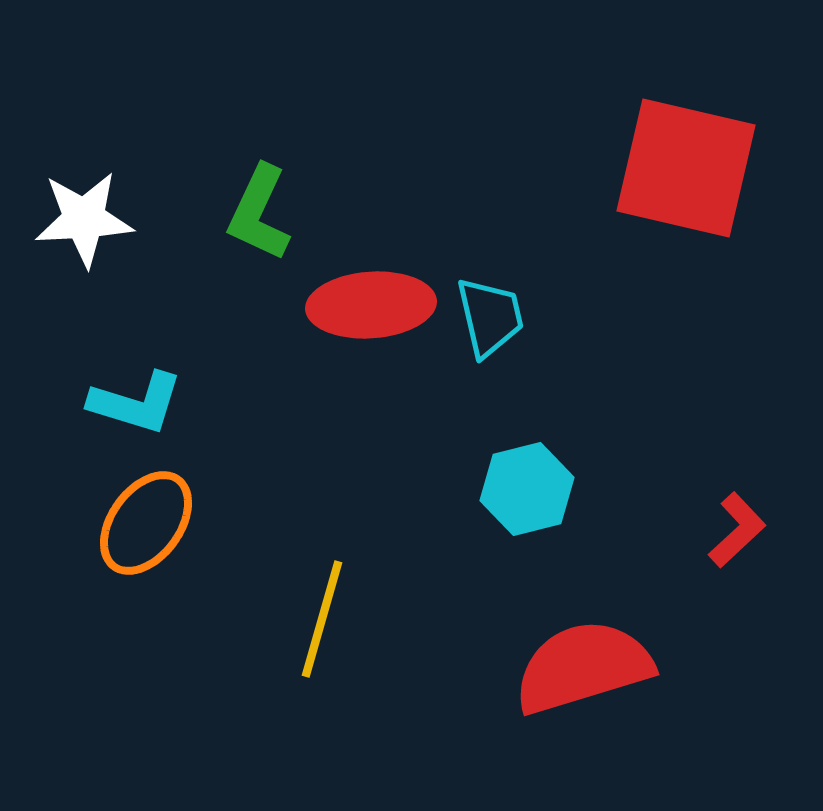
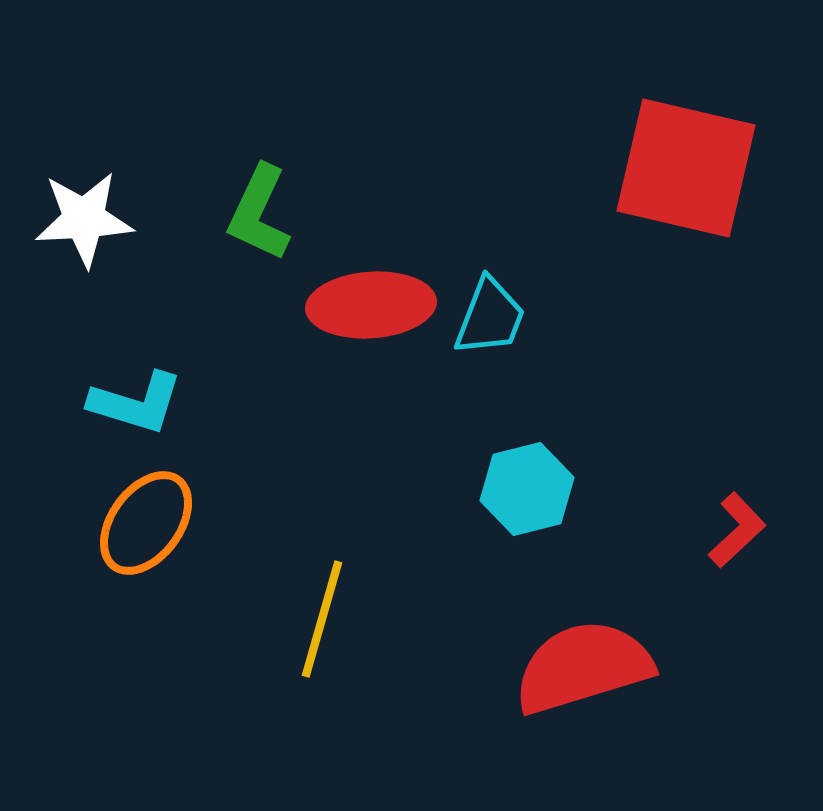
cyan trapezoid: rotated 34 degrees clockwise
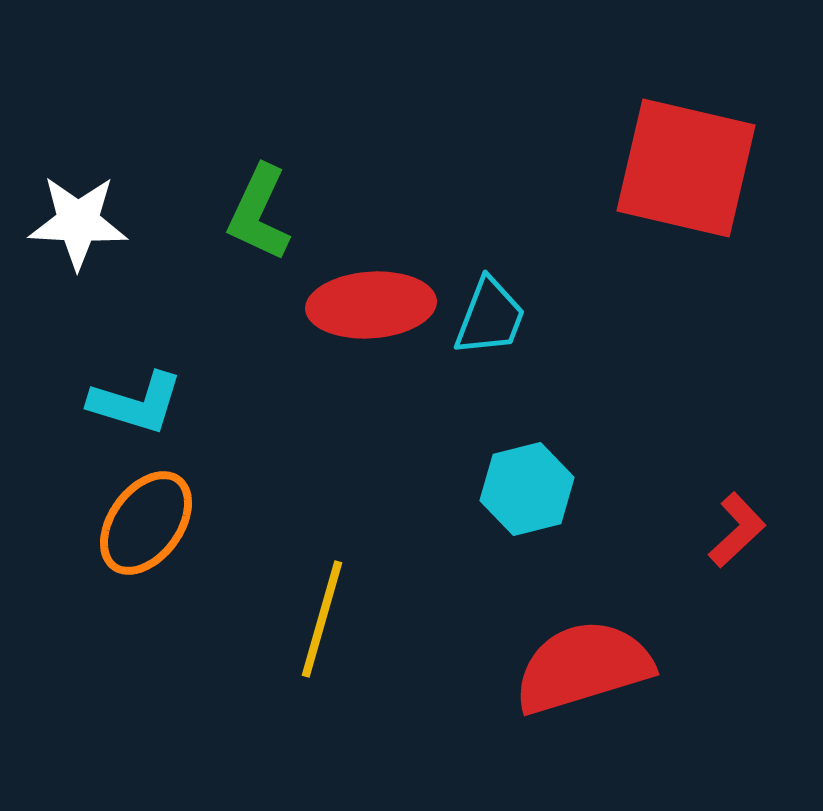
white star: moved 6 px left, 3 px down; rotated 6 degrees clockwise
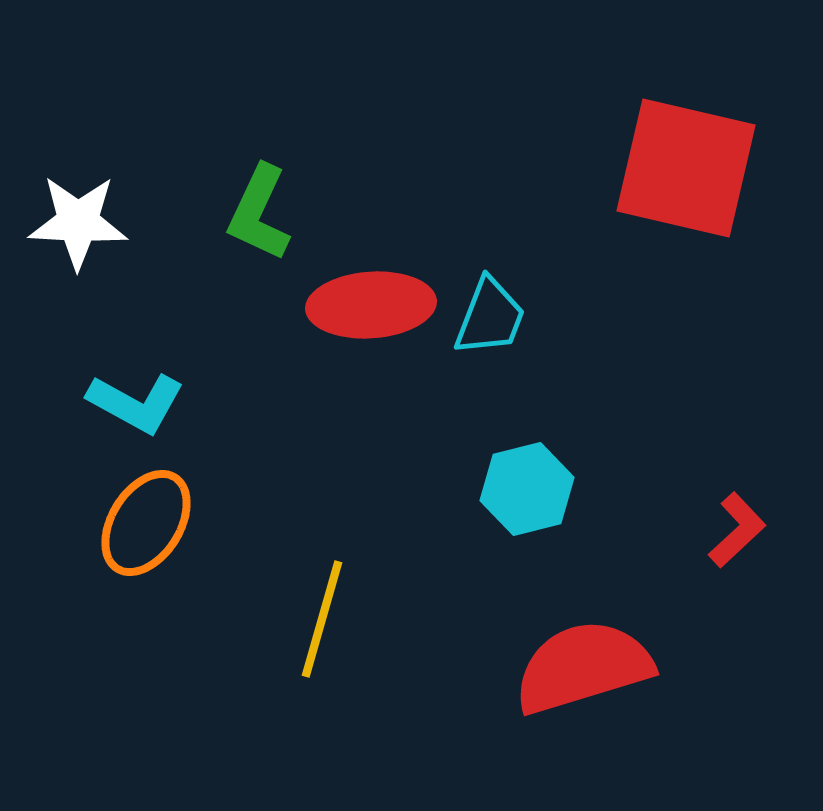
cyan L-shape: rotated 12 degrees clockwise
orange ellipse: rotated 4 degrees counterclockwise
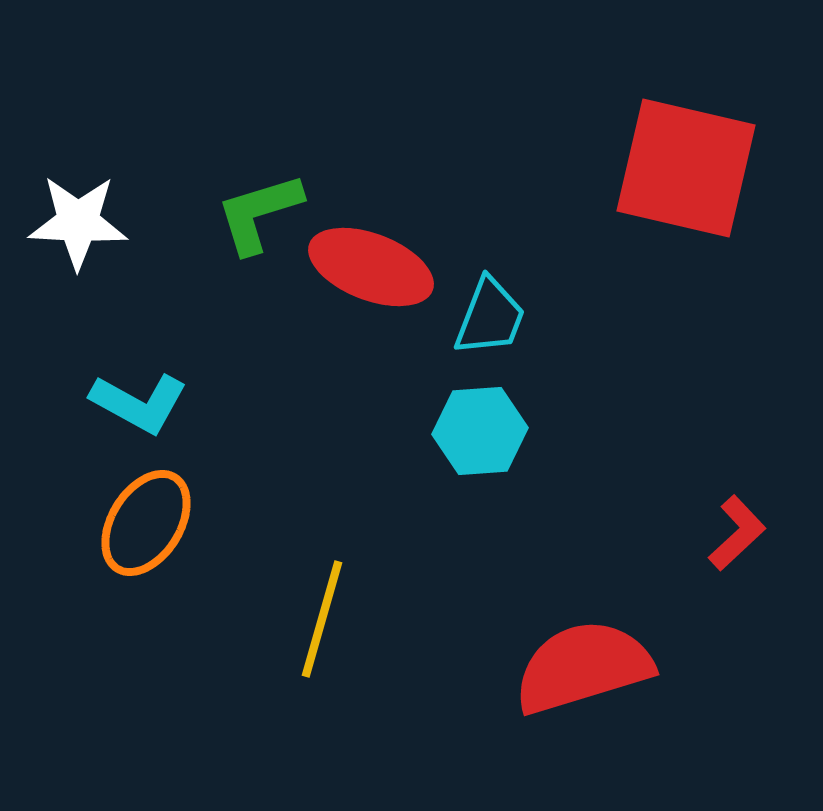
green L-shape: rotated 48 degrees clockwise
red ellipse: moved 38 px up; rotated 25 degrees clockwise
cyan L-shape: moved 3 px right
cyan hexagon: moved 47 px left, 58 px up; rotated 10 degrees clockwise
red L-shape: moved 3 px down
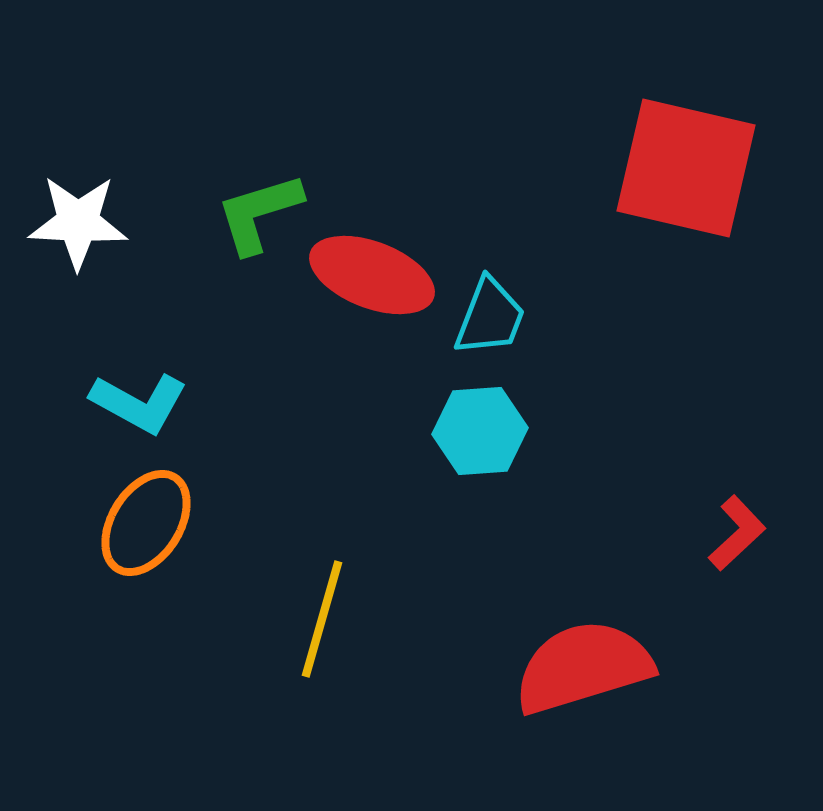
red ellipse: moved 1 px right, 8 px down
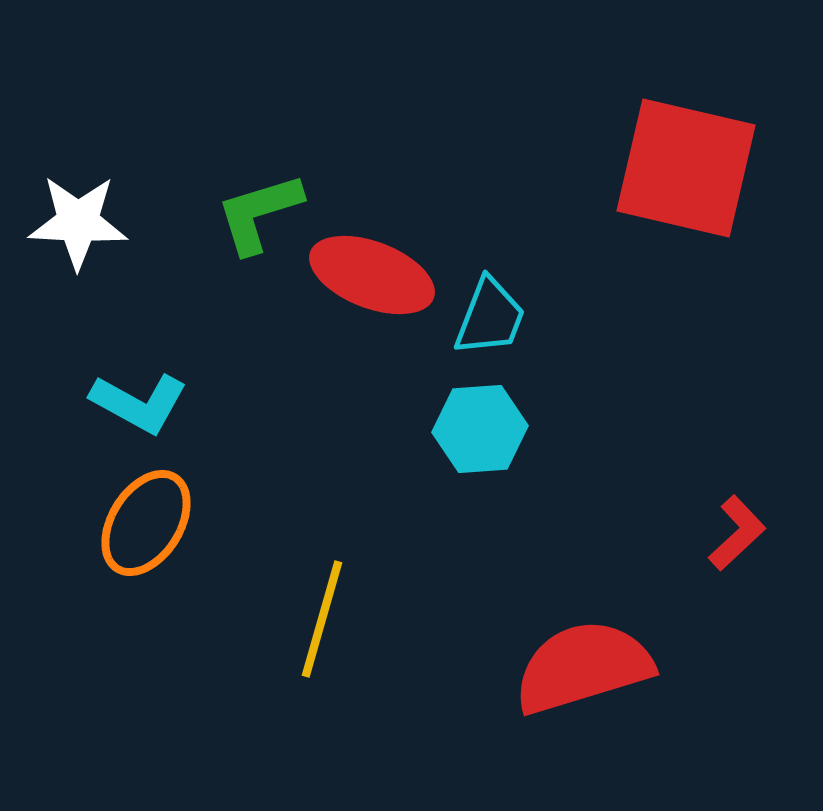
cyan hexagon: moved 2 px up
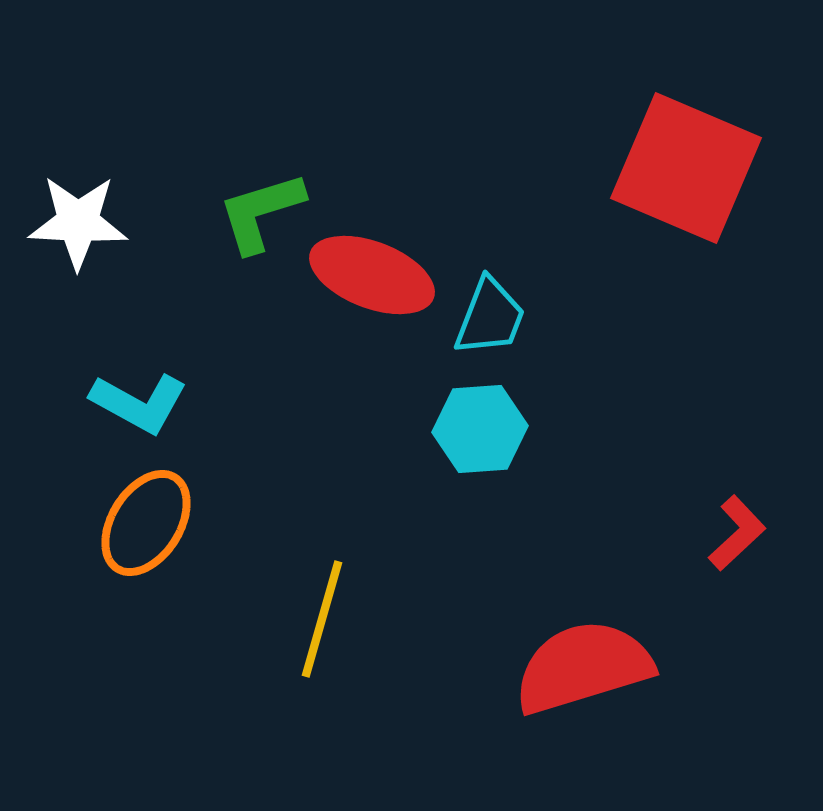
red square: rotated 10 degrees clockwise
green L-shape: moved 2 px right, 1 px up
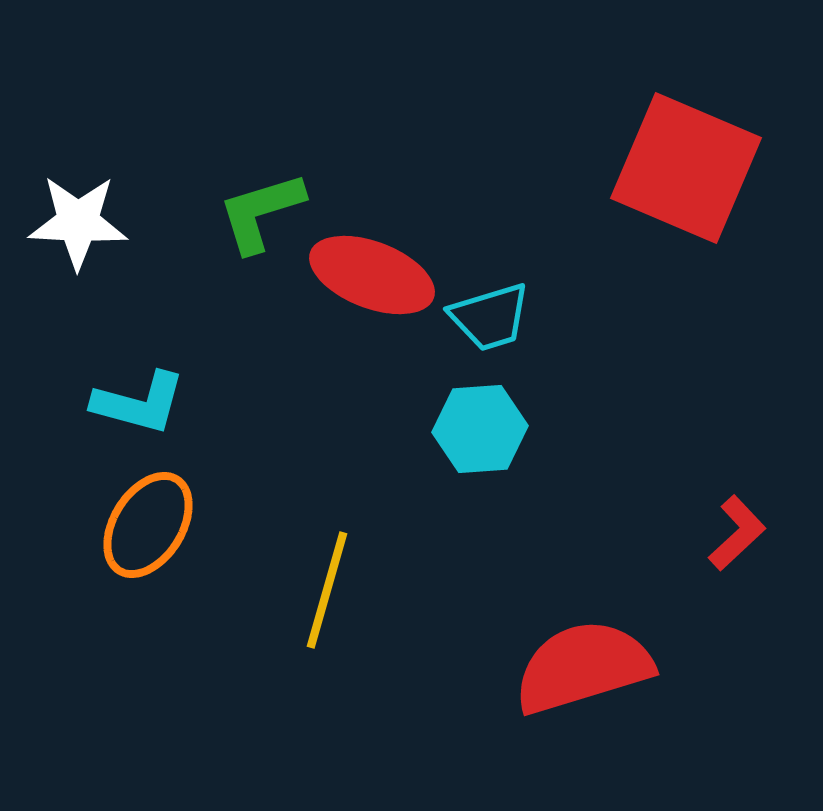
cyan trapezoid: rotated 52 degrees clockwise
cyan L-shape: rotated 14 degrees counterclockwise
orange ellipse: moved 2 px right, 2 px down
yellow line: moved 5 px right, 29 px up
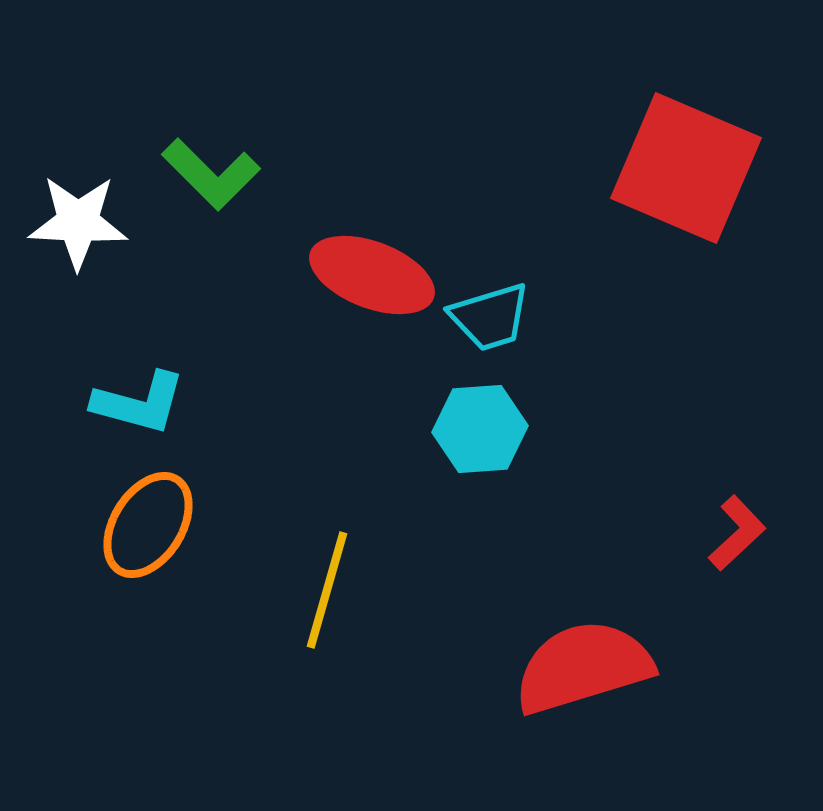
green L-shape: moved 50 px left, 38 px up; rotated 118 degrees counterclockwise
